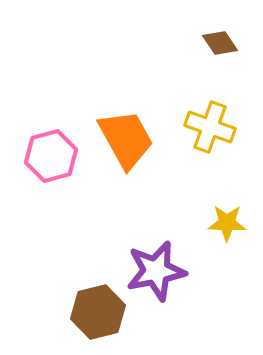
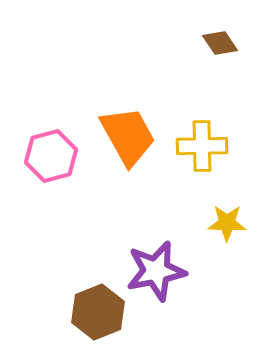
yellow cross: moved 8 px left, 19 px down; rotated 21 degrees counterclockwise
orange trapezoid: moved 2 px right, 3 px up
brown hexagon: rotated 8 degrees counterclockwise
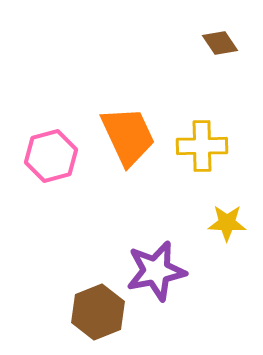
orange trapezoid: rotated 4 degrees clockwise
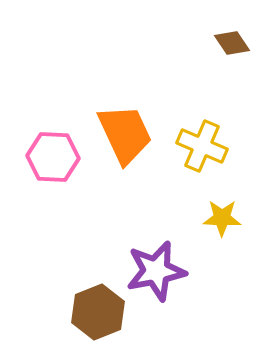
brown diamond: moved 12 px right
orange trapezoid: moved 3 px left, 2 px up
yellow cross: rotated 24 degrees clockwise
pink hexagon: moved 2 px right, 1 px down; rotated 18 degrees clockwise
yellow star: moved 5 px left, 5 px up
